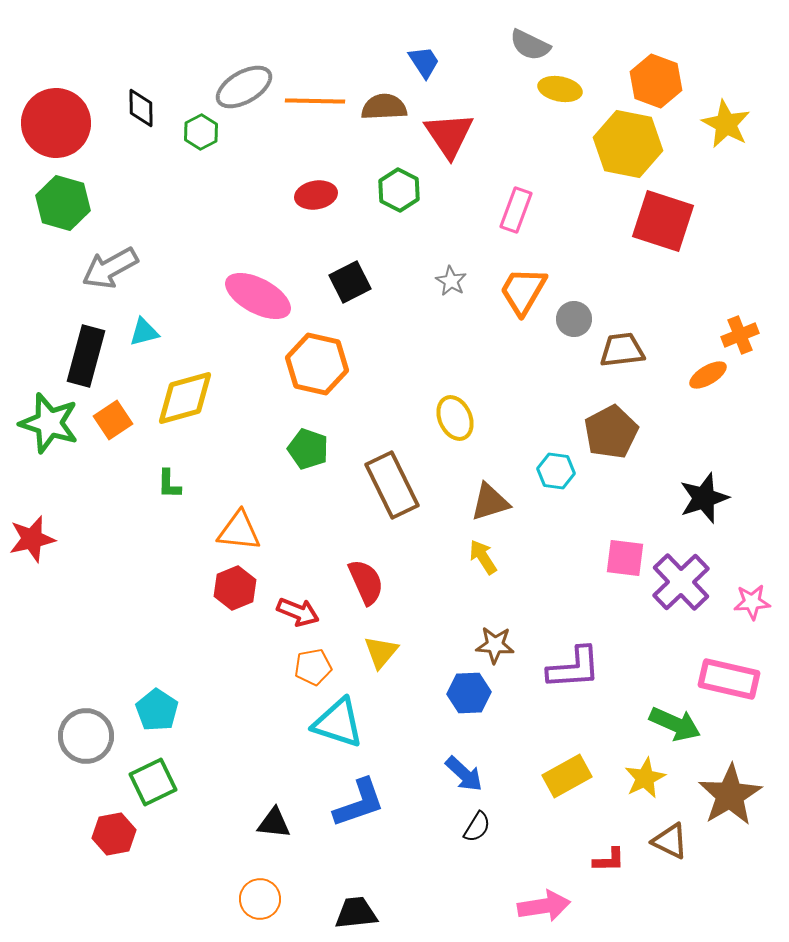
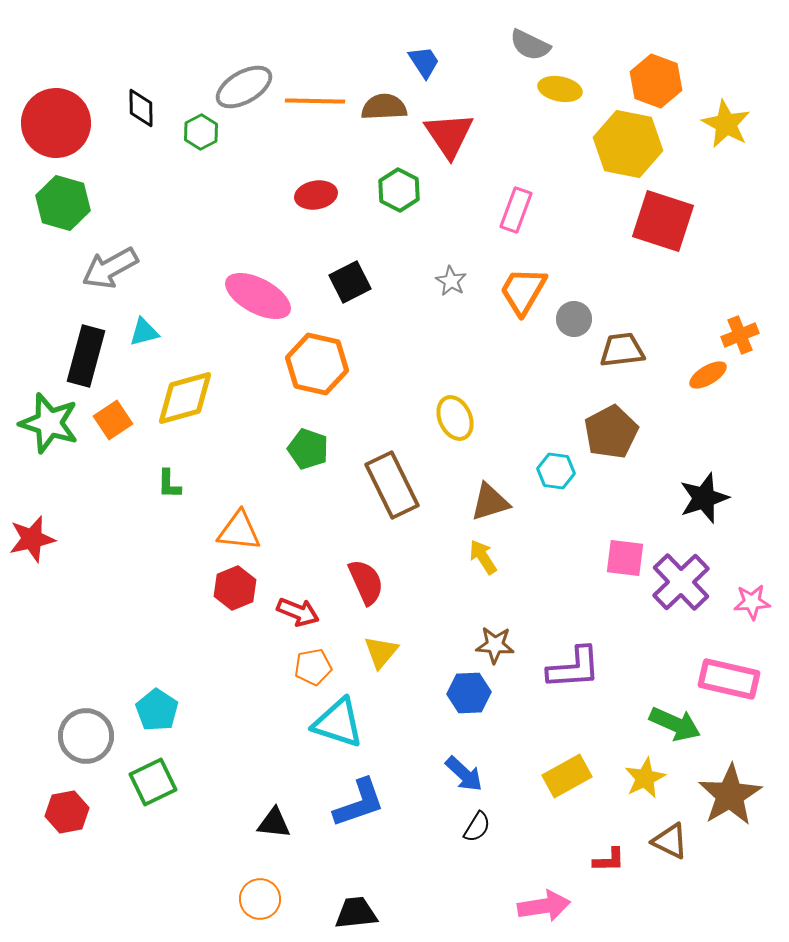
red hexagon at (114, 834): moved 47 px left, 22 px up
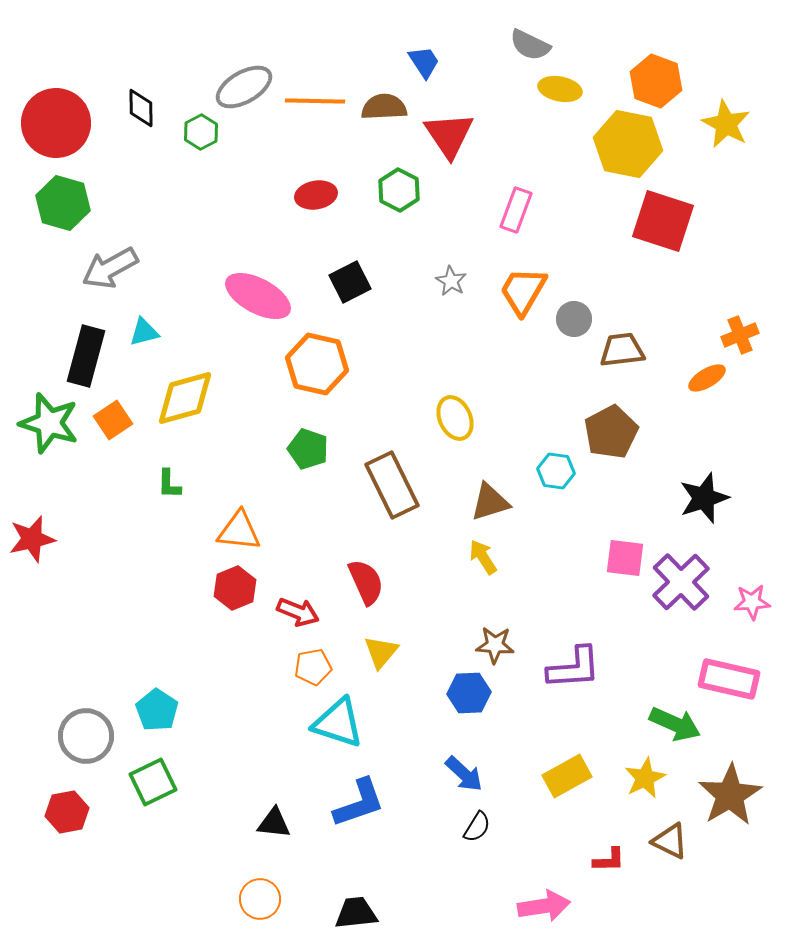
orange ellipse at (708, 375): moved 1 px left, 3 px down
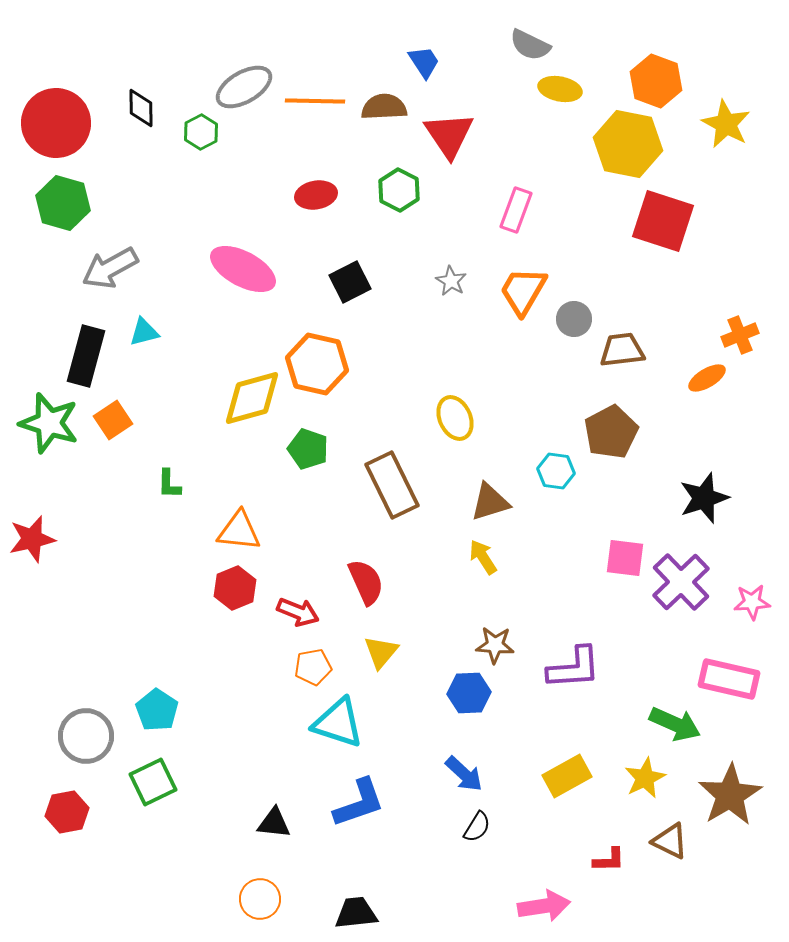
pink ellipse at (258, 296): moved 15 px left, 27 px up
yellow diamond at (185, 398): moved 67 px right
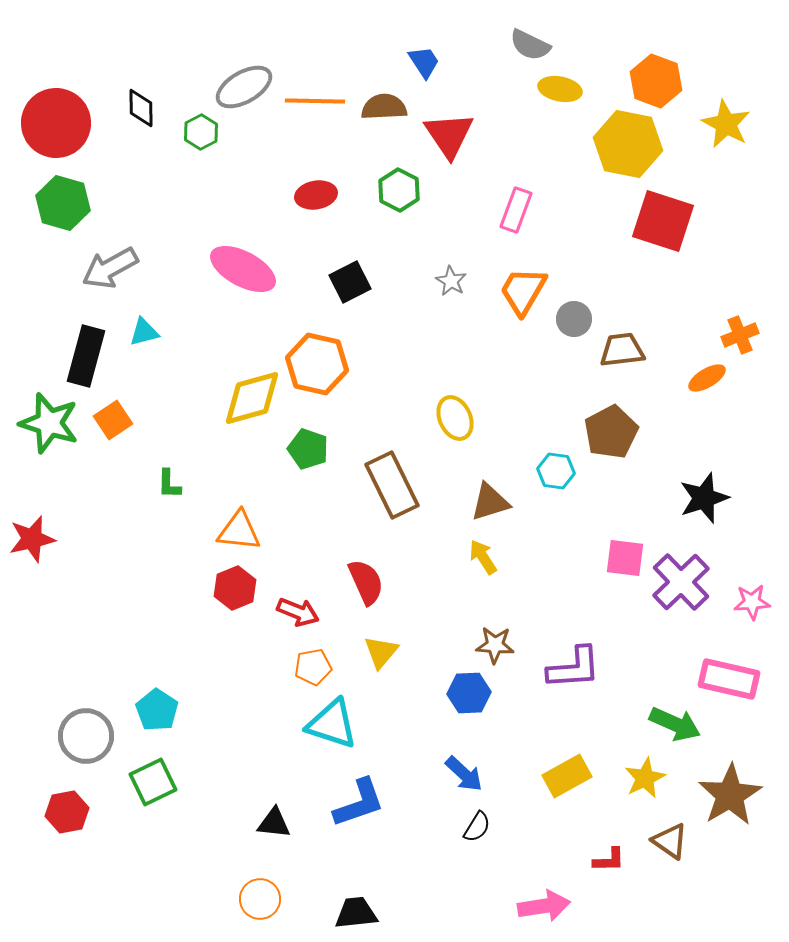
cyan triangle at (338, 723): moved 6 px left, 1 px down
brown triangle at (670, 841): rotated 9 degrees clockwise
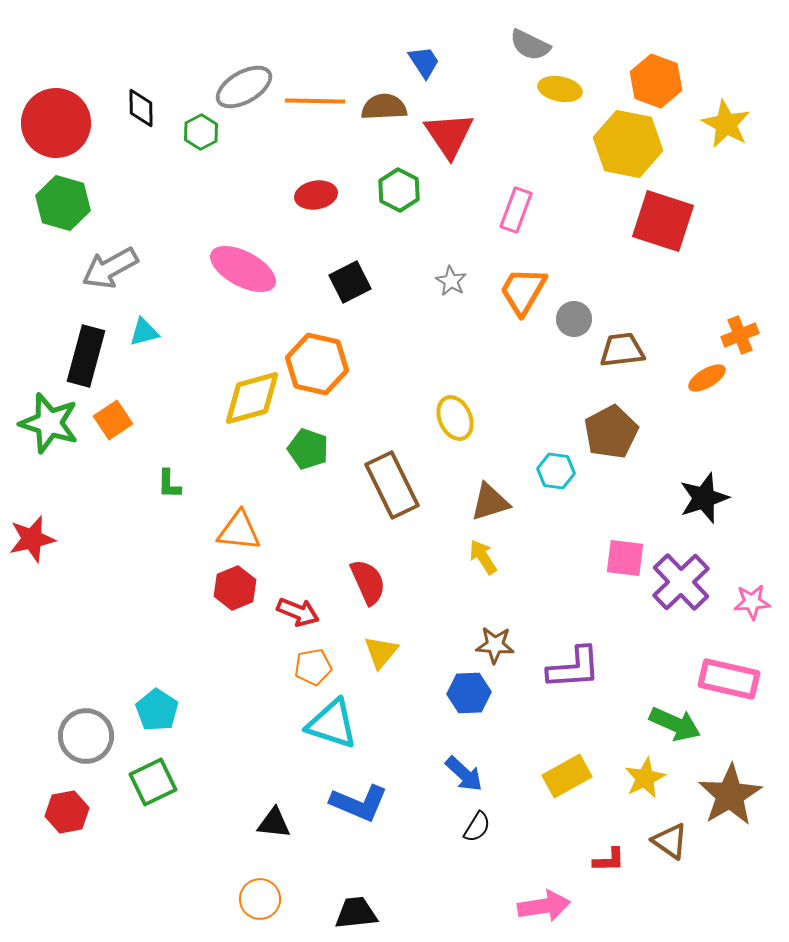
red semicircle at (366, 582): moved 2 px right
blue L-shape at (359, 803): rotated 42 degrees clockwise
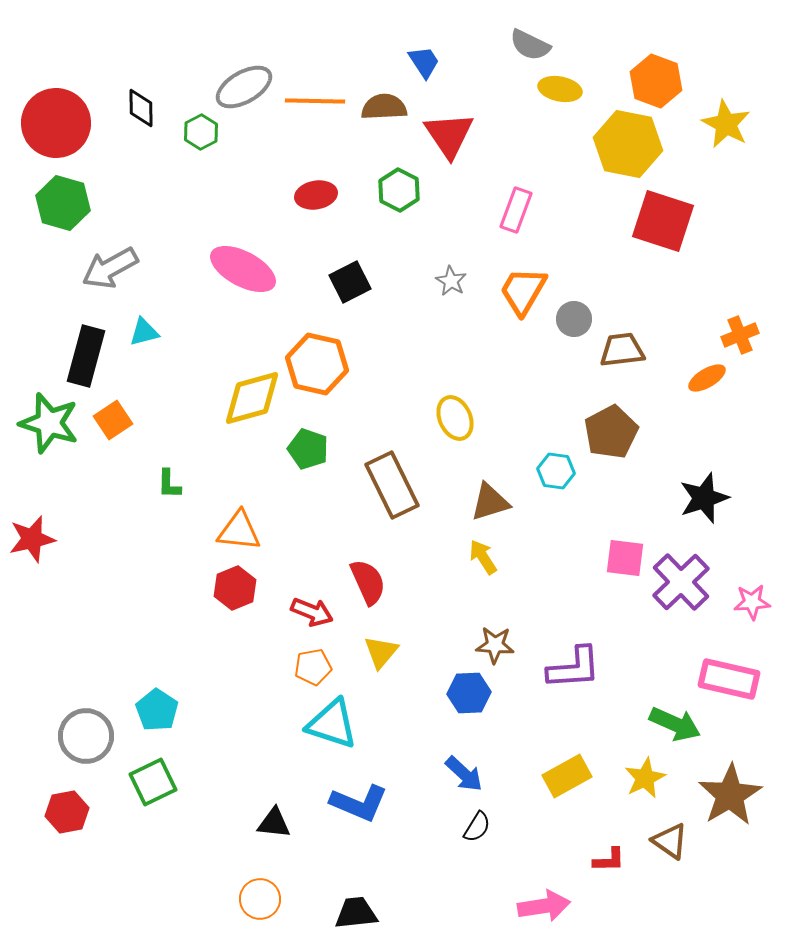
red arrow at (298, 612): moved 14 px right
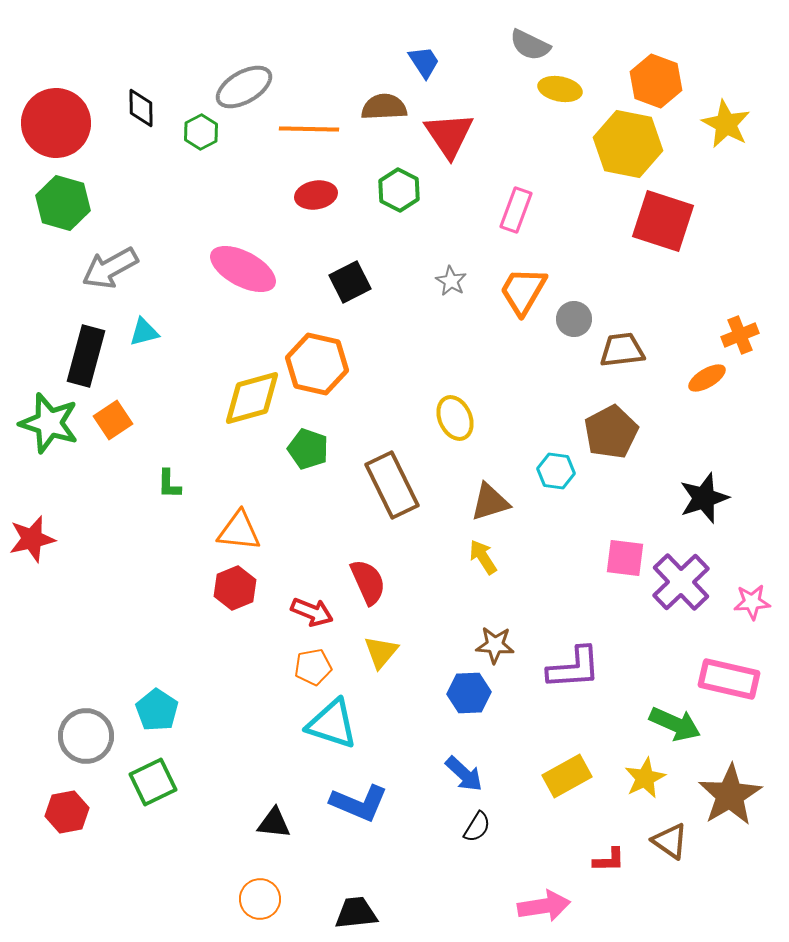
orange line at (315, 101): moved 6 px left, 28 px down
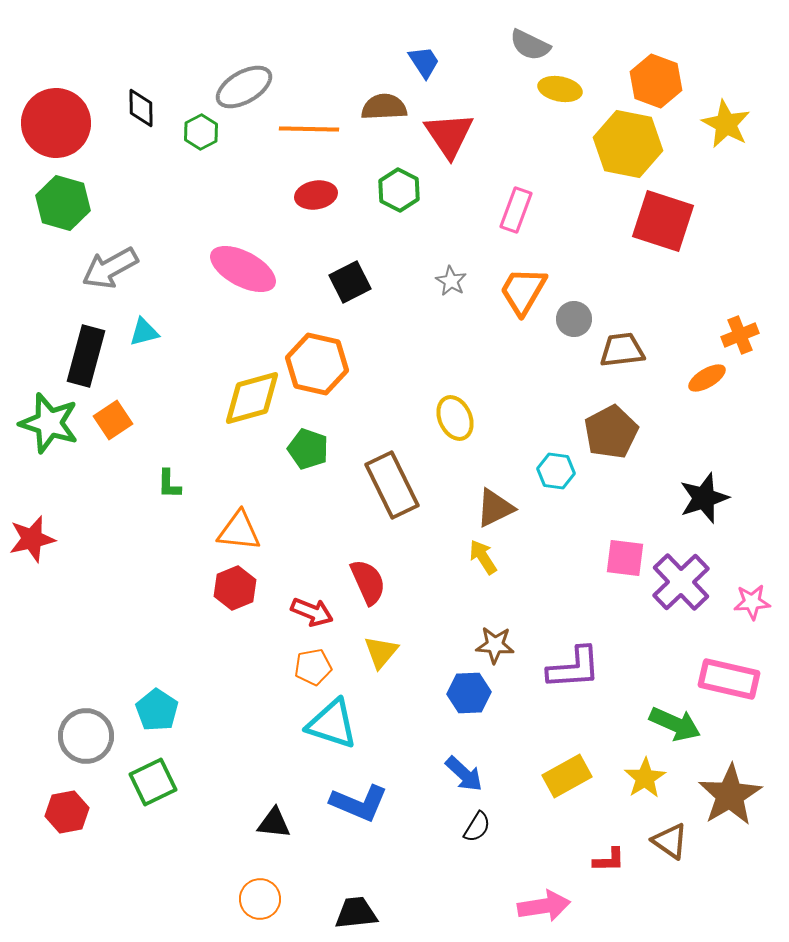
brown triangle at (490, 502): moved 5 px right, 6 px down; rotated 9 degrees counterclockwise
yellow star at (645, 778): rotated 6 degrees counterclockwise
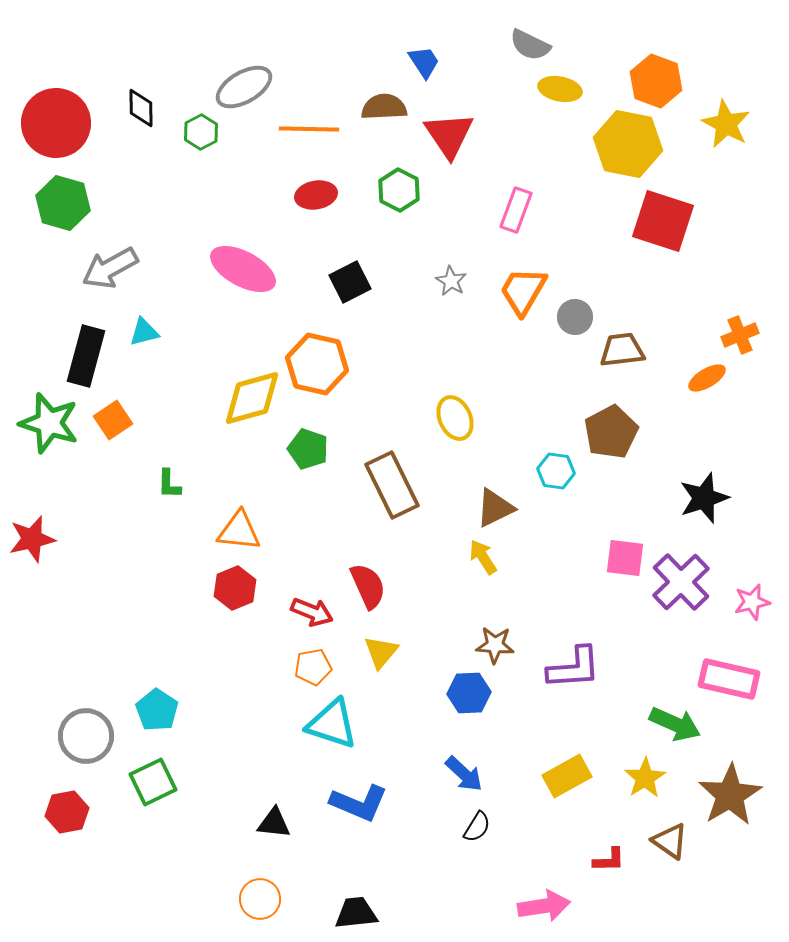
gray circle at (574, 319): moved 1 px right, 2 px up
red semicircle at (368, 582): moved 4 px down
pink star at (752, 602): rotated 9 degrees counterclockwise
